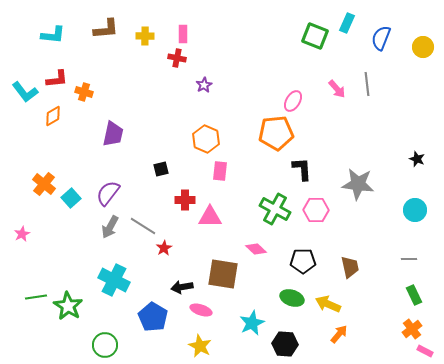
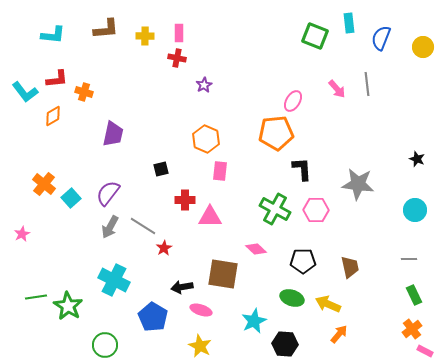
cyan rectangle at (347, 23): moved 2 px right; rotated 30 degrees counterclockwise
pink rectangle at (183, 34): moved 4 px left, 1 px up
cyan star at (252, 323): moved 2 px right, 2 px up
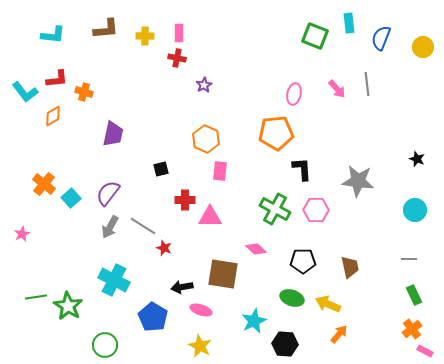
pink ellipse at (293, 101): moved 1 px right, 7 px up; rotated 20 degrees counterclockwise
gray star at (358, 184): moved 3 px up
red star at (164, 248): rotated 21 degrees counterclockwise
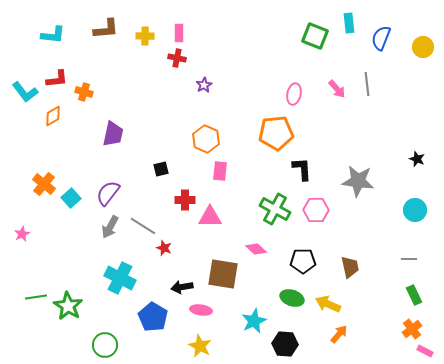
cyan cross at (114, 280): moved 6 px right, 2 px up
pink ellipse at (201, 310): rotated 10 degrees counterclockwise
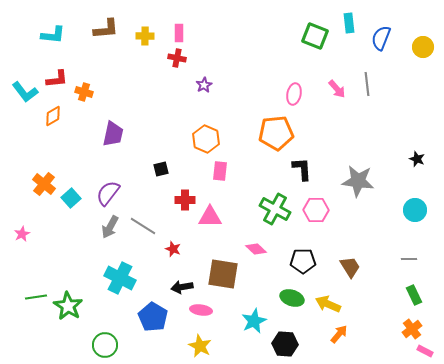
red star at (164, 248): moved 9 px right, 1 px down
brown trapezoid at (350, 267): rotated 20 degrees counterclockwise
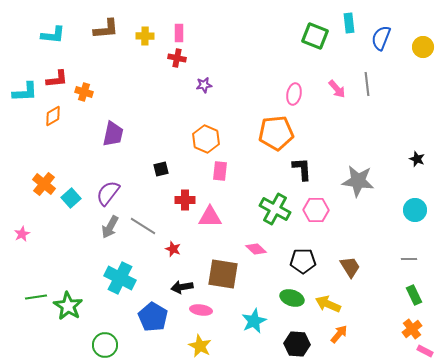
purple star at (204, 85): rotated 21 degrees clockwise
cyan L-shape at (25, 92): rotated 56 degrees counterclockwise
black hexagon at (285, 344): moved 12 px right
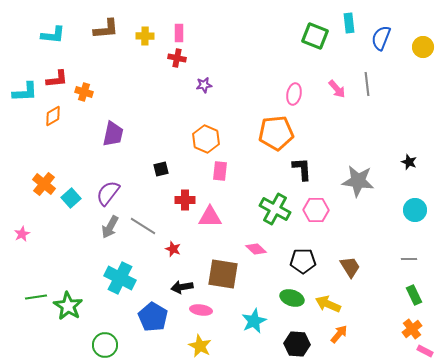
black star at (417, 159): moved 8 px left, 3 px down
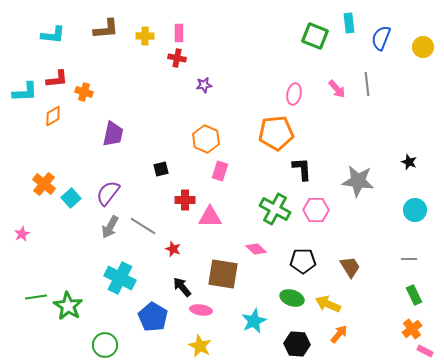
pink rectangle at (220, 171): rotated 12 degrees clockwise
black arrow at (182, 287): rotated 60 degrees clockwise
